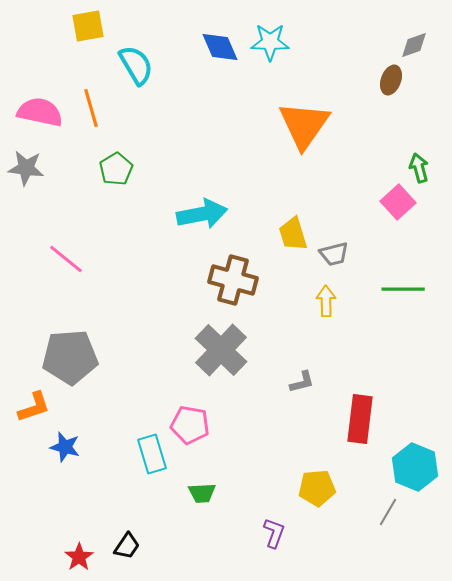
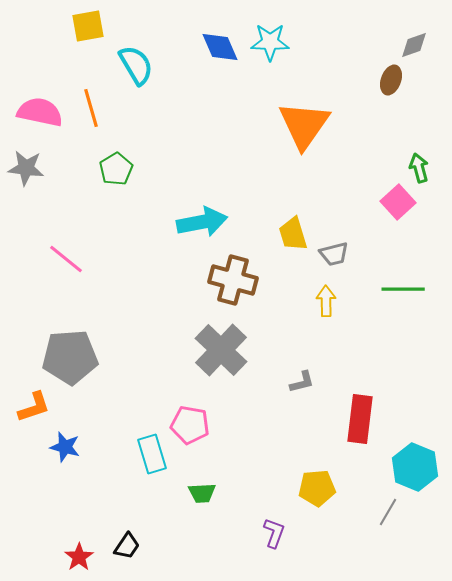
cyan arrow: moved 8 px down
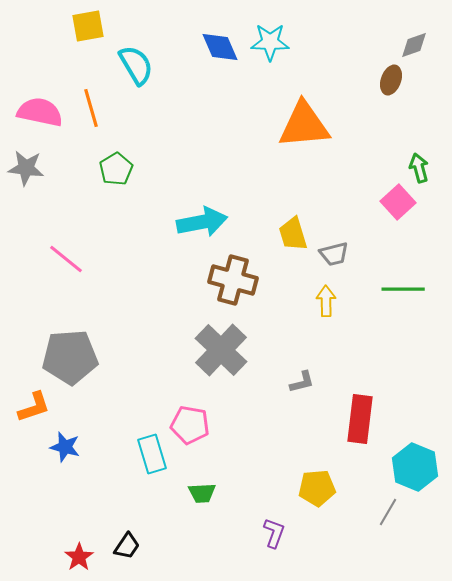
orange triangle: rotated 50 degrees clockwise
